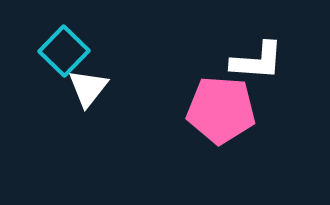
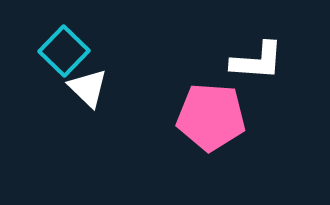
white triangle: rotated 24 degrees counterclockwise
pink pentagon: moved 10 px left, 7 px down
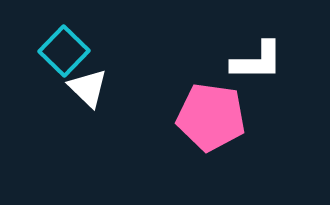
white L-shape: rotated 4 degrees counterclockwise
pink pentagon: rotated 4 degrees clockwise
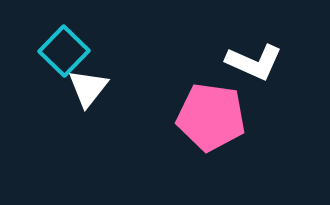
white L-shape: moved 3 px left, 1 px down; rotated 24 degrees clockwise
white triangle: rotated 24 degrees clockwise
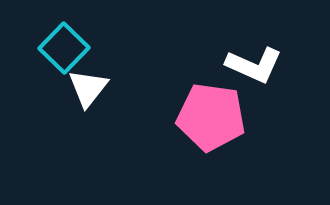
cyan square: moved 3 px up
white L-shape: moved 3 px down
